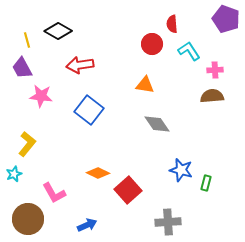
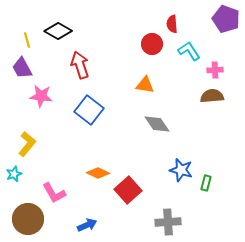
red arrow: rotated 80 degrees clockwise
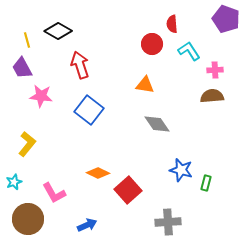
cyan star: moved 8 px down
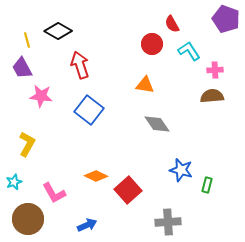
red semicircle: rotated 24 degrees counterclockwise
yellow L-shape: rotated 10 degrees counterclockwise
orange diamond: moved 2 px left, 3 px down
green rectangle: moved 1 px right, 2 px down
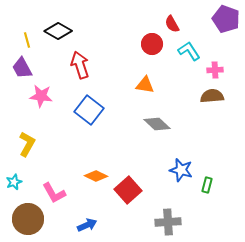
gray diamond: rotated 12 degrees counterclockwise
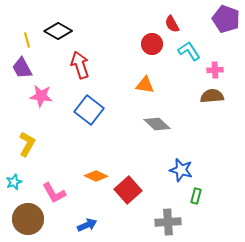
green rectangle: moved 11 px left, 11 px down
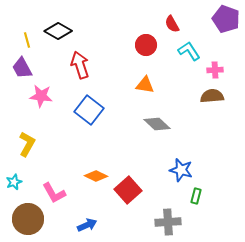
red circle: moved 6 px left, 1 px down
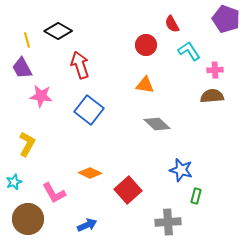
orange diamond: moved 6 px left, 3 px up
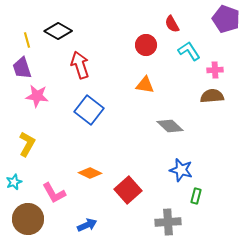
purple trapezoid: rotated 10 degrees clockwise
pink star: moved 4 px left
gray diamond: moved 13 px right, 2 px down
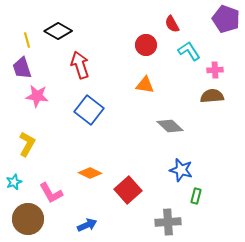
pink L-shape: moved 3 px left
